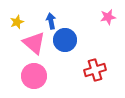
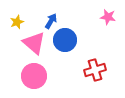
pink star: rotated 21 degrees clockwise
blue arrow: rotated 42 degrees clockwise
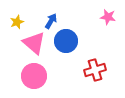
blue circle: moved 1 px right, 1 px down
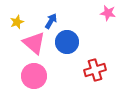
pink star: moved 4 px up
blue circle: moved 1 px right, 1 px down
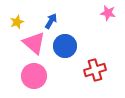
blue circle: moved 2 px left, 4 px down
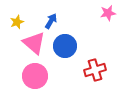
pink star: rotated 21 degrees counterclockwise
pink circle: moved 1 px right
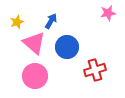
blue circle: moved 2 px right, 1 px down
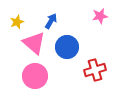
pink star: moved 8 px left, 3 px down
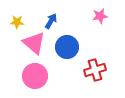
yellow star: rotated 24 degrees clockwise
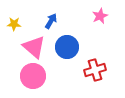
pink star: rotated 14 degrees counterclockwise
yellow star: moved 3 px left, 2 px down
pink triangle: moved 4 px down
pink circle: moved 2 px left
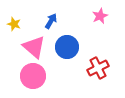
yellow star: rotated 16 degrees clockwise
red cross: moved 3 px right, 2 px up; rotated 10 degrees counterclockwise
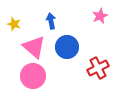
blue arrow: rotated 42 degrees counterclockwise
